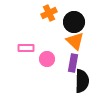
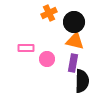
orange triangle: rotated 30 degrees counterclockwise
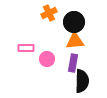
orange triangle: rotated 18 degrees counterclockwise
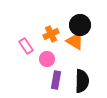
orange cross: moved 2 px right, 21 px down
black circle: moved 6 px right, 3 px down
orange triangle: rotated 36 degrees clockwise
pink rectangle: moved 2 px up; rotated 56 degrees clockwise
purple rectangle: moved 17 px left, 17 px down
